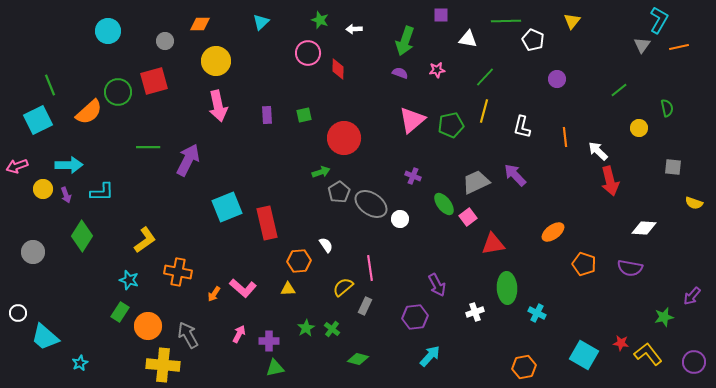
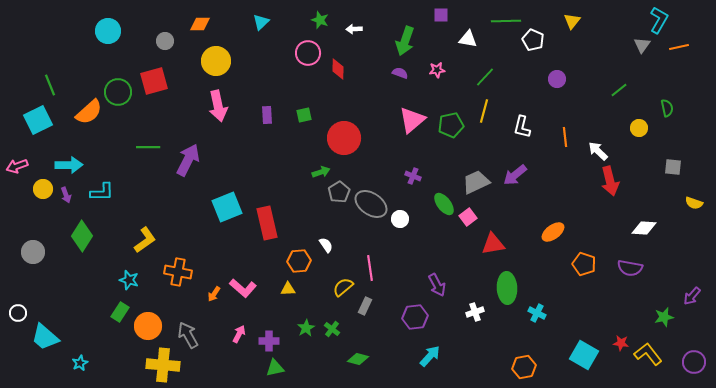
purple arrow at (515, 175): rotated 85 degrees counterclockwise
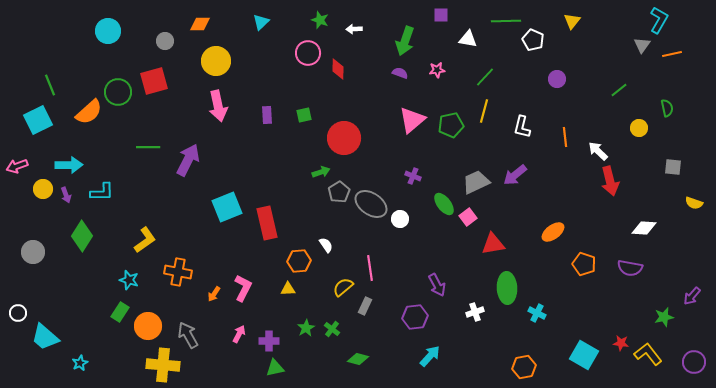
orange line at (679, 47): moved 7 px left, 7 px down
pink L-shape at (243, 288): rotated 104 degrees counterclockwise
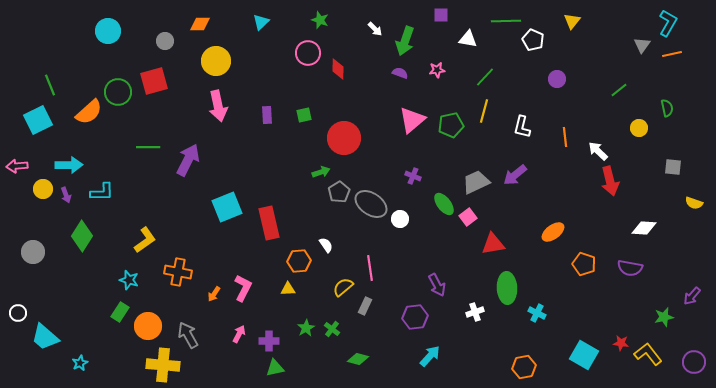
cyan L-shape at (659, 20): moved 9 px right, 3 px down
white arrow at (354, 29): moved 21 px right; rotated 133 degrees counterclockwise
pink arrow at (17, 166): rotated 15 degrees clockwise
red rectangle at (267, 223): moved 2 px right
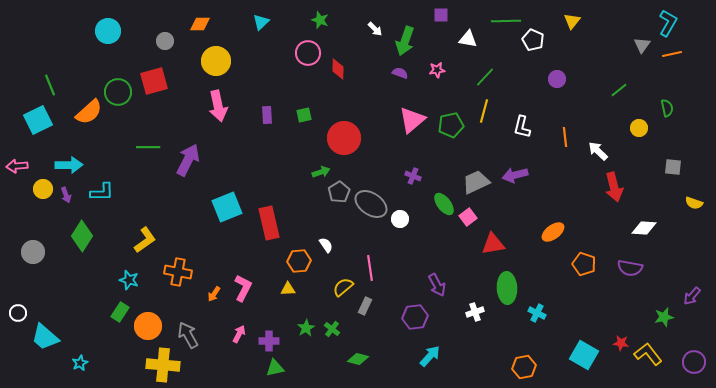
purple arrow at (515, 175): rotated 25 degrees clockwise
red arrow at (610, 181): moved 4 px right, 6 px down
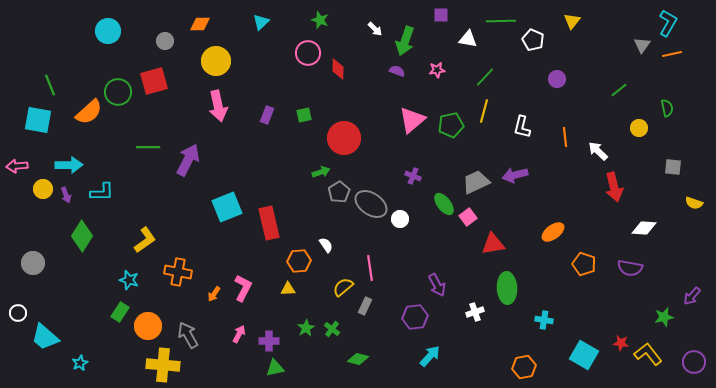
green line at (506, 21): moved 5 px left
purple semicircle at (400, 73): moved 3 px left, 2 px up
purple rectangle at (267, 115): rotated 24 degrees clockwise
cyan square at (38, 120): rotated 36 degrees clockwise
gray circle at (33, 252): moved 11 px down
cyan cross at (537, 313): moved 7 px right, 7 px down; rotated 18 degrees counterclockwise
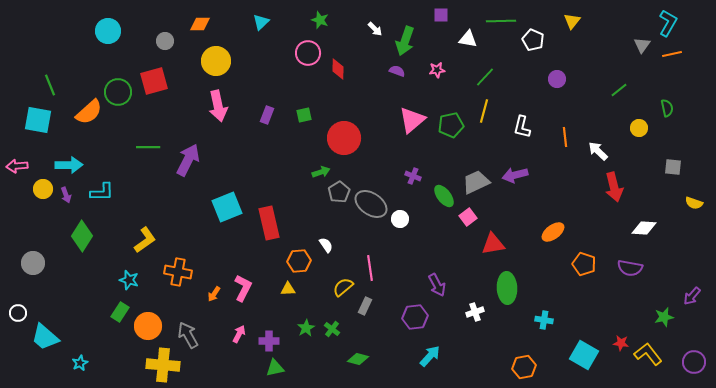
green ellipse at (444, 204): moved 8 px up
